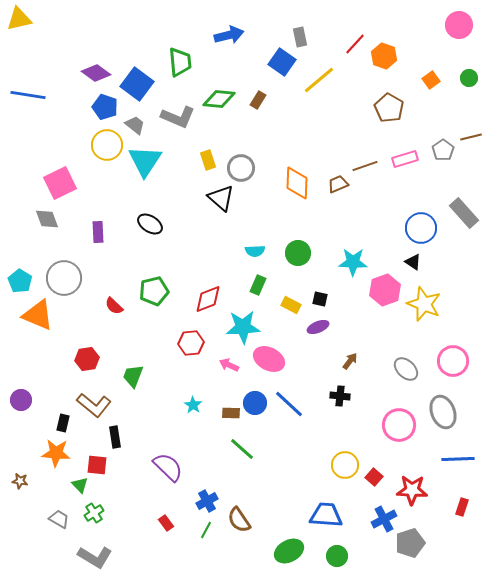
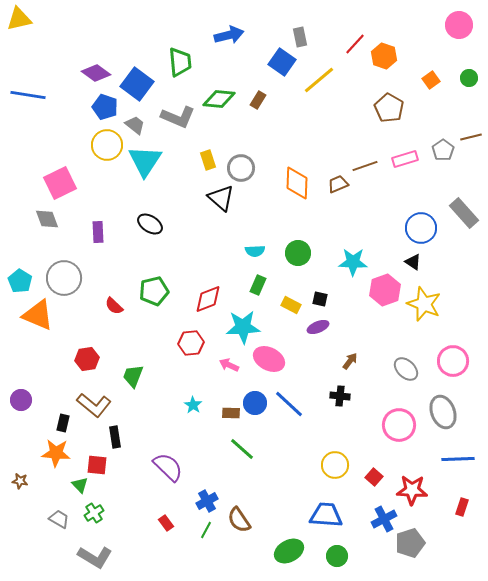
yellow circle at (345, 465): moved 10 px left
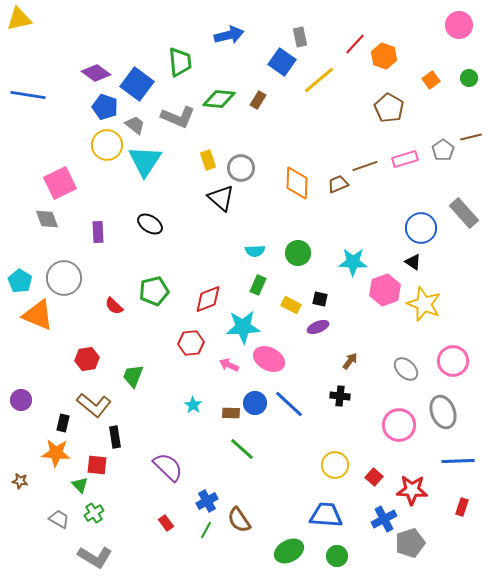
blue line at (458, 459): moved 2 px down
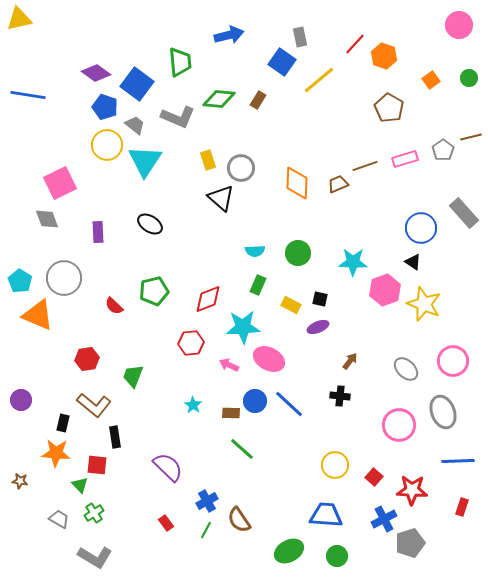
blue circle at (255, 403): moved 2 px up
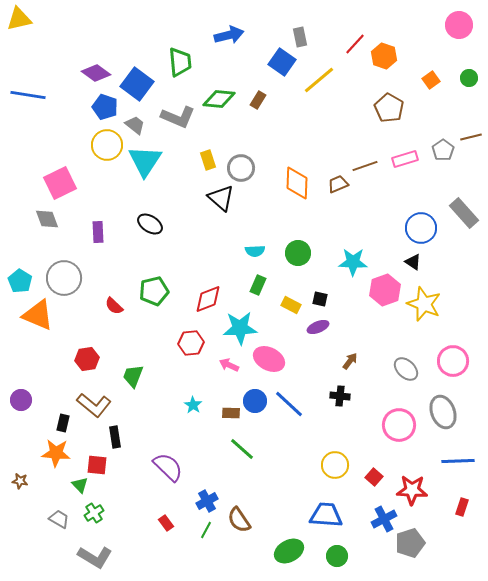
cyan star at (243, 327): moved 3 px left, 1 px down
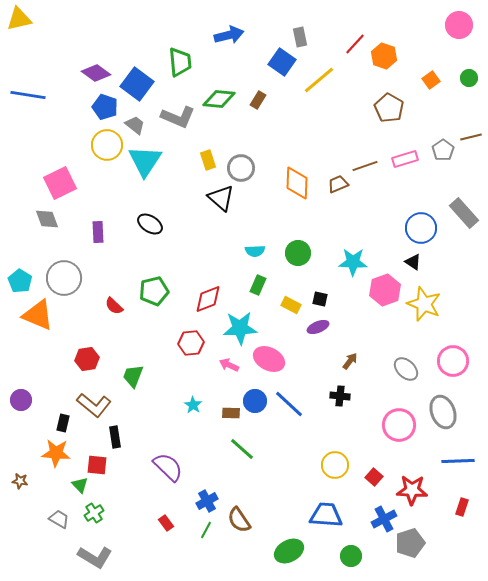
green circle at (337, 556): moved 14 px right
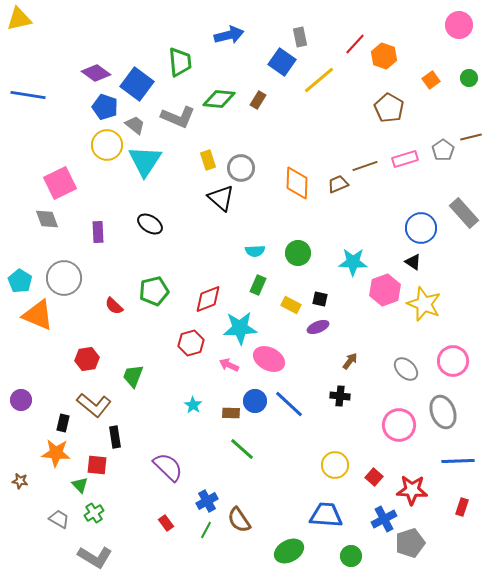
red hexagon at (191, 343): rotated 10 degrees counterclockwise
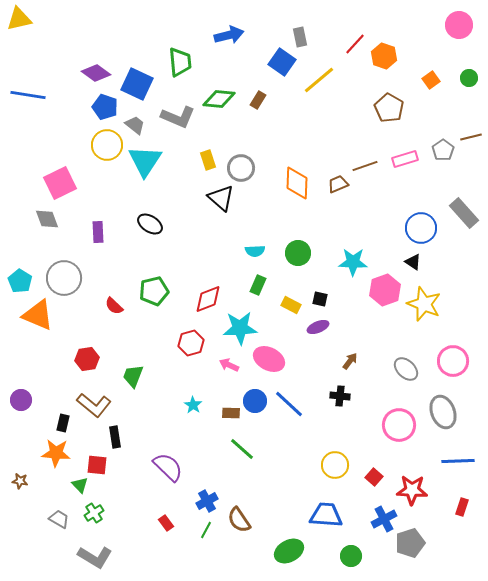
blue square at (137, 84): rotated 12 degrees counterclockwise
